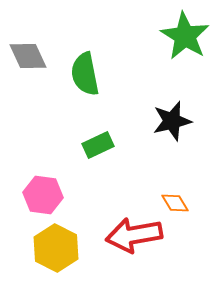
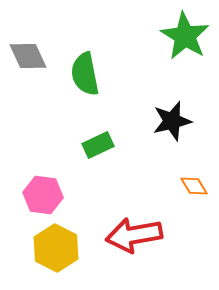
orange diamond: moved 19 px right, 17 px up
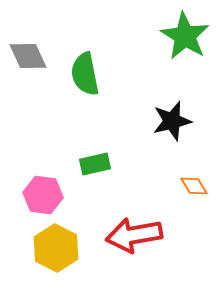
green rectangle: moved 3 px left, 19 px down; rotated 12 degrees clockwise
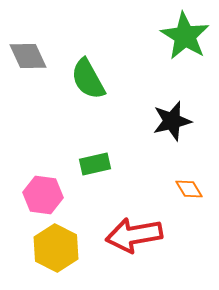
green semicircle: moved 3 px right, 5 px down; rotated 18 degrees counterclockwise
orange diamond: moved 5 px left, 3 px down
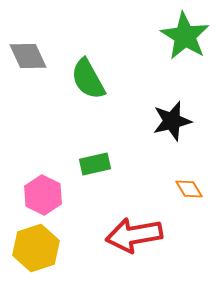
pink hexagon: rotated 18 degrees clockwise
yellow hexagon: moved 20 px left; rotated 15 degrees clockwise
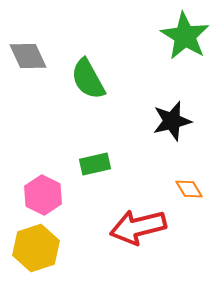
red arrow: moved 4 px right, 8 px up; rotated 4 degrees counterclockwise
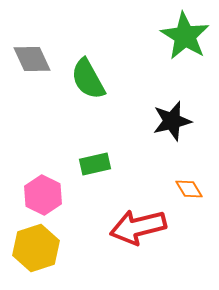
gray diamond: moved 4 px right, 3 px down
